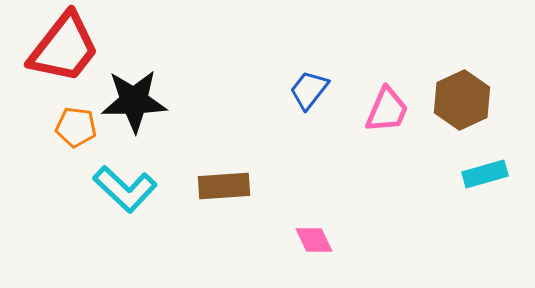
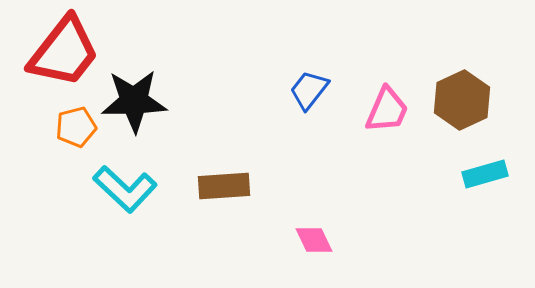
red trapezoid: moved 4 px down
orange pentagon: rotated 21 degrees counterclockwise
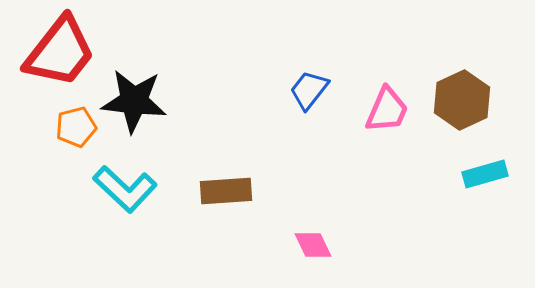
red trapezoid: moved 4 px left
black star: rotated 8 degrees clockwise
brown rectangle: moved 2 px right, 5 px down
pink diamond: moved 1 px left, 5 px down
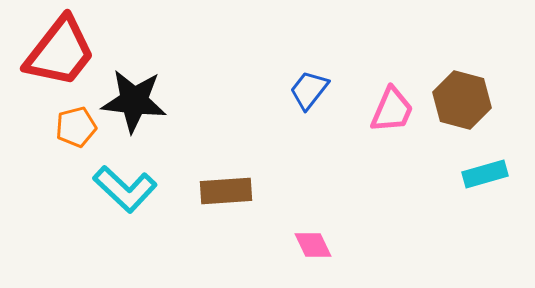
brown hexagon: rotated 20 degrees counterclockwise
pink trapezoid: moved 5 px right
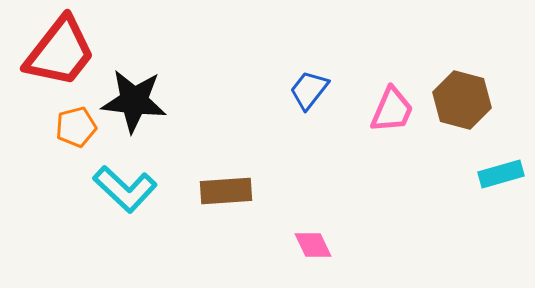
cyan rectangle: moved 16 px right
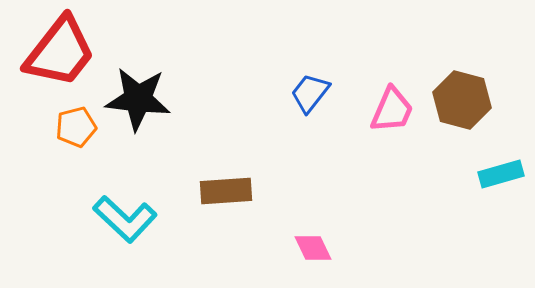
blue trapezoid: moved 1 px right, 3 px down
black star: moved 4 px right, 2 px up
cyan L-shape: moved 30 px down
pink diamond: moved 3 px down
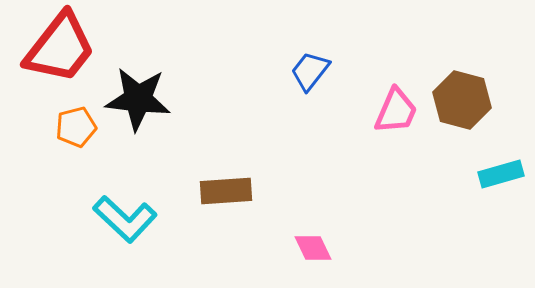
red trapezoid: moved 4 px up
blue trapezoid: moved 22 px up
pink trapezoid: moved 4 px right, 1 px down
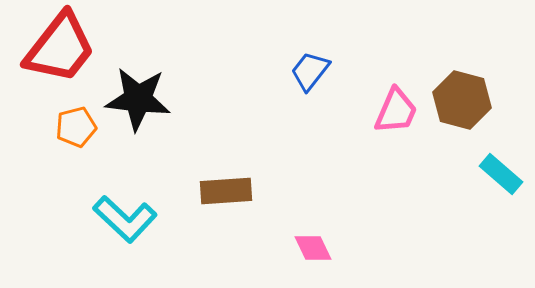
cyan rectangle: rotated 57 degrees clockwise
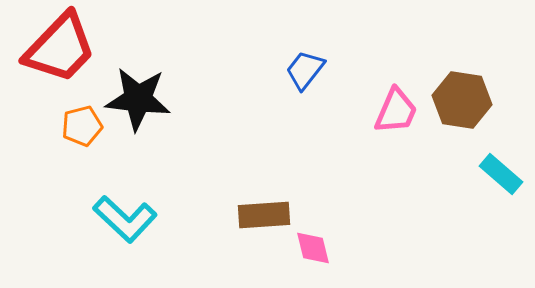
red trapezoid: rotated 6 degrees clockwise
blue trapezoid: moved 5 px left, 1 px up
brown hexagon: rotated 6 degrees counterclockwise
orange pentagon: moved 6 px right, 1 px up
brown rectangle: moved 38 px right, 24 px down
pink diamond: rotated 12 degrees clockwise
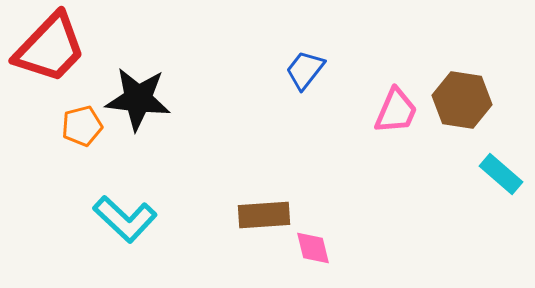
red trapezoid: moved 10 px left
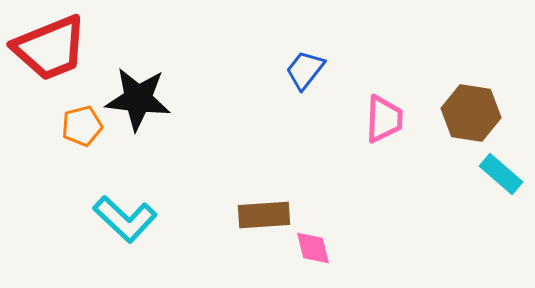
red trapezoid: rotated 24 degrees clockwise
brown hexagon: moved 9 px right, 13 px down
pink trapezoid: moved 12 px left, 8 px down; rotated 21 degrees counterclockwise
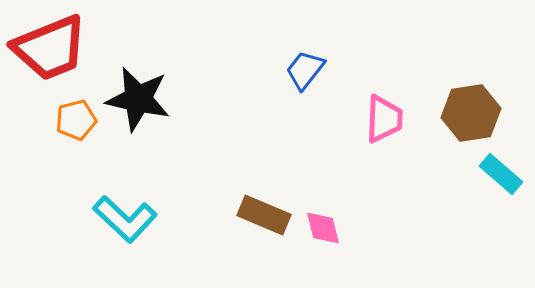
black star: rotated 6 degrees clockwise
brown hexagon: rotated 18 degrees counterclockwise
orange pentagon: moved 6 px left, 6 px up
brown rectangle: rotated 27 degrees clockwise
pink diamond: moved 10 px right, 20 px up
